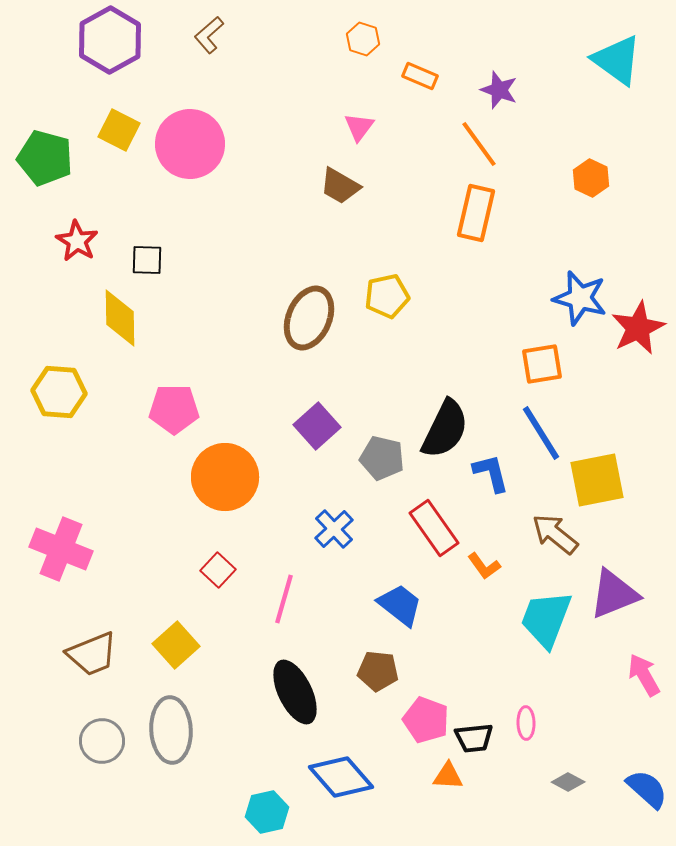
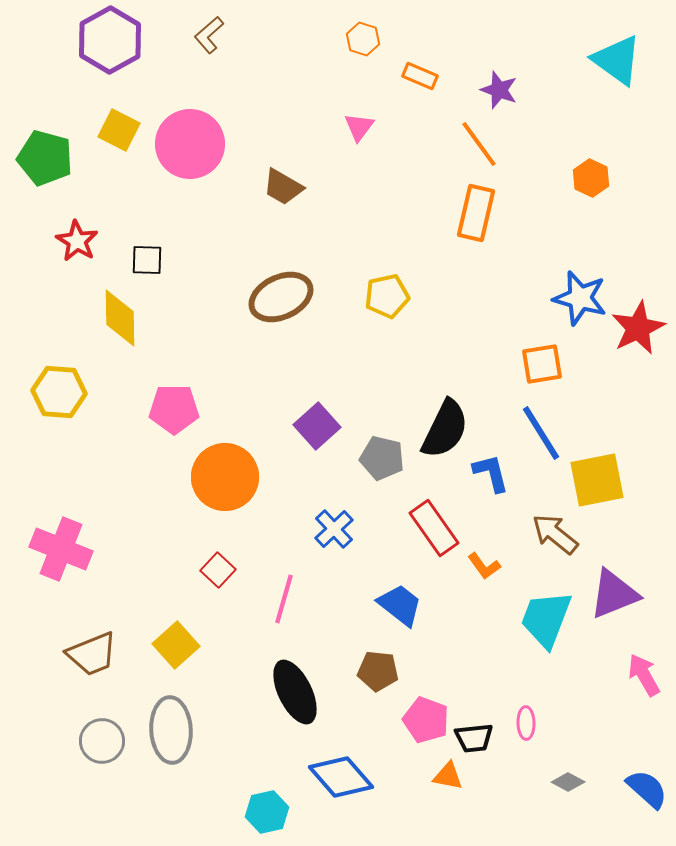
brown trapezoid at (340, 186): moved 57 px left, 1 px down
brown ellipse at (309, 318): moved 28 px left, 21 px up; rotated 42 degrees clockwise
orange triangle at (448, 776): rotated 8 degrees clockwise
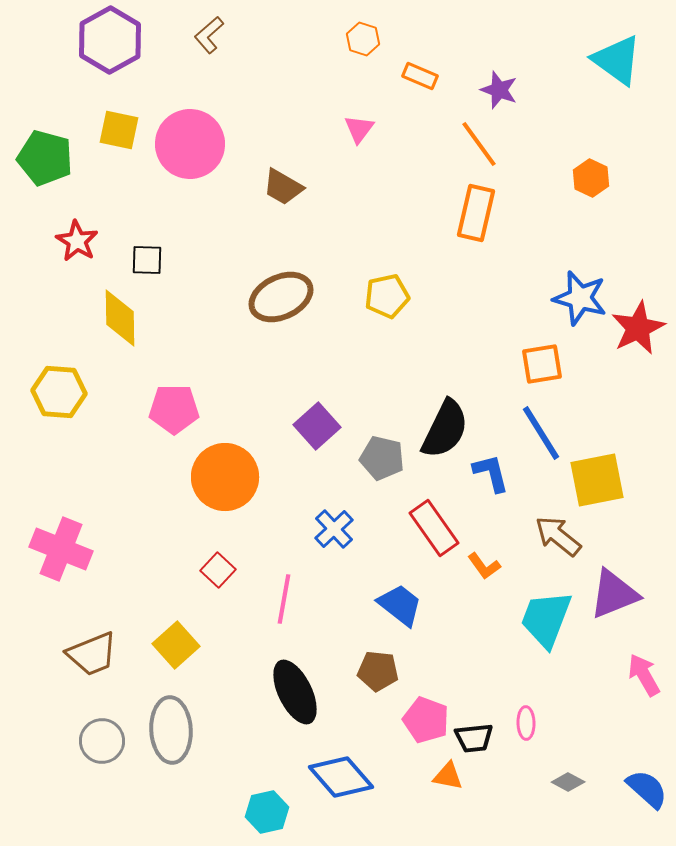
pink triangle at (359, 127): moved 2 px down
yellow square at (119, 130): rotated 15 degrees counterclockwise
brown arrow at (555, 534): moved 3 px right, 2 px down
pink line at (284, 599): rotated 6 degrees counterclockwise
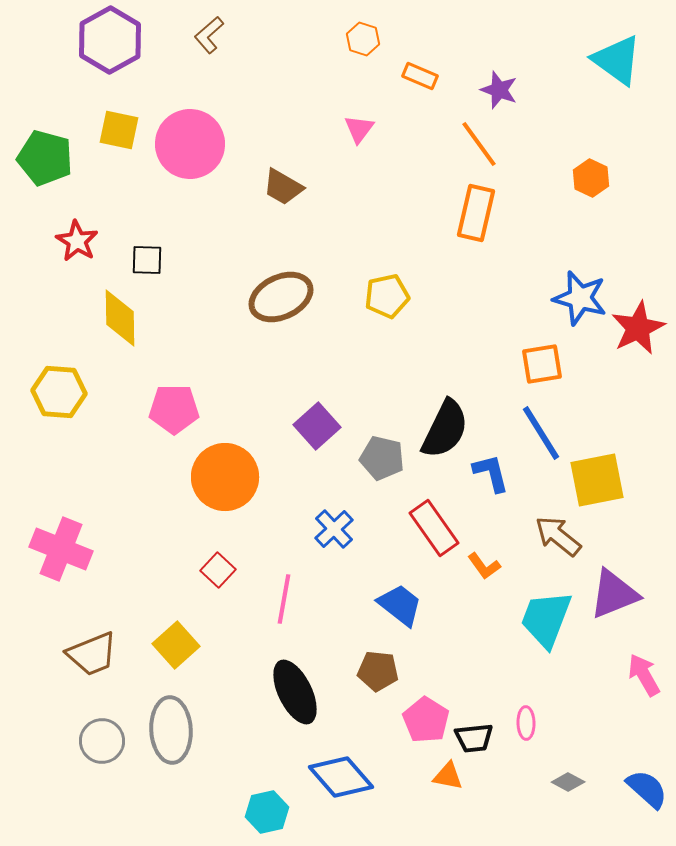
pink pentagon at (426, 720): rotated 12 degrees clockwise
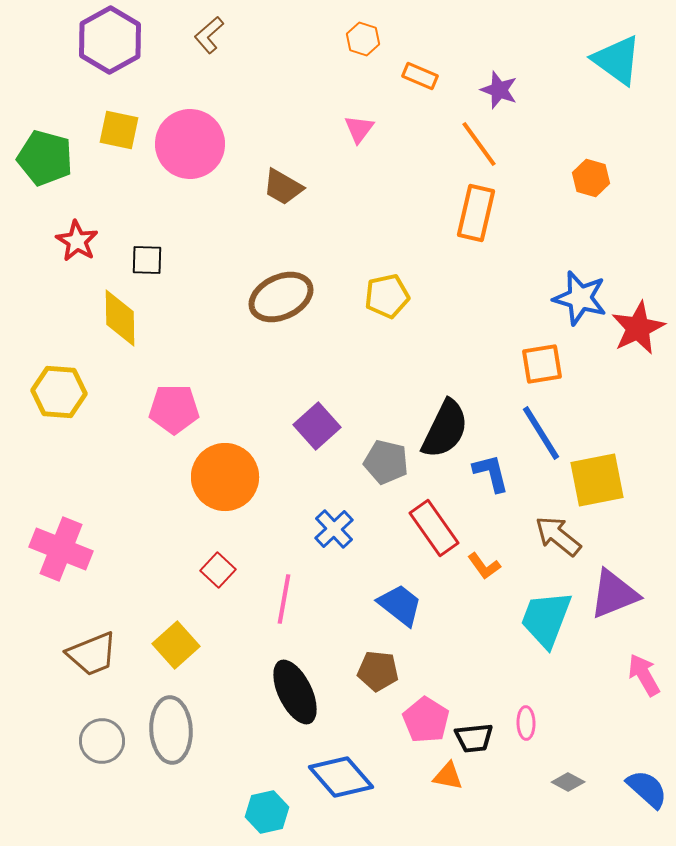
orange hexagon at (591, 178): rotated 9 degrees counterclockwise
gray pentagon at (382, 458): moved 4 px right, 4 px down
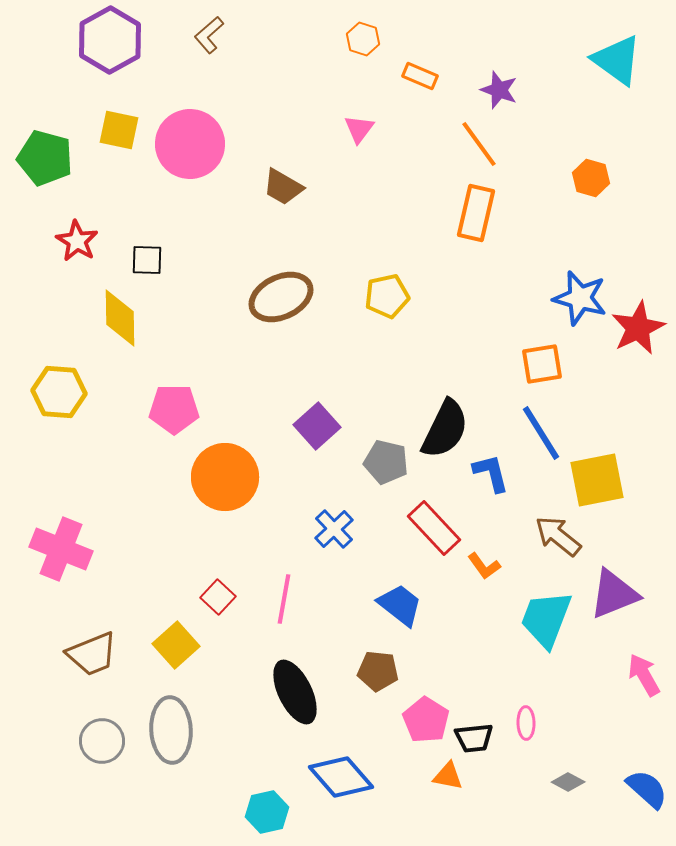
red rectangle at (434, 528): rotated 8 degrees counterclockwise
red square at (218, 570): moved 27 px down
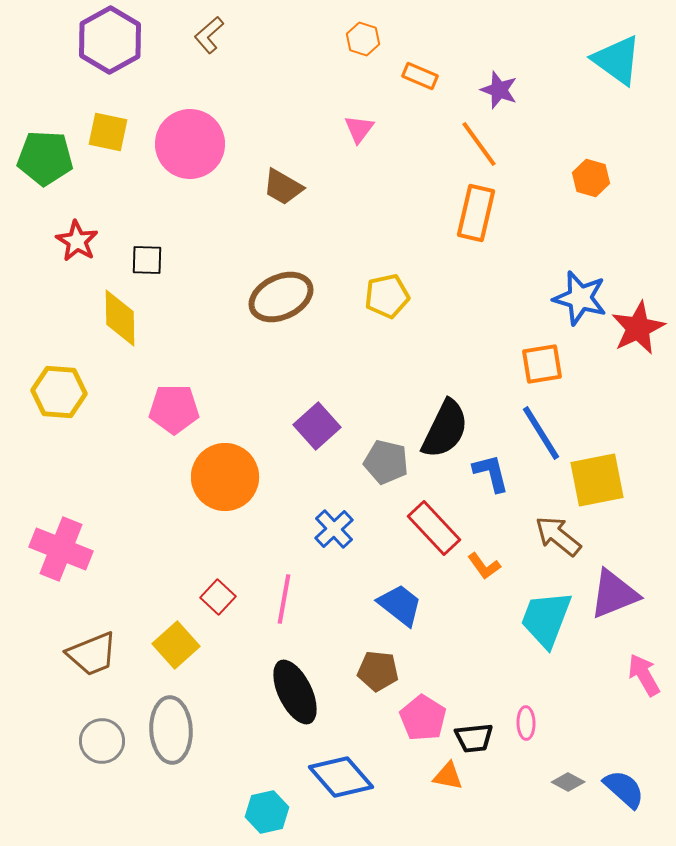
yellow square at (119, 130): moved 11 px left, 2 px down
green pentagon at (45, 158): rotated 12 degrees counterclockwise
pink pentagon at (426, 720): moved 3 px left, 2 px up
blue semicircle at (647, 789): moved 23 px left
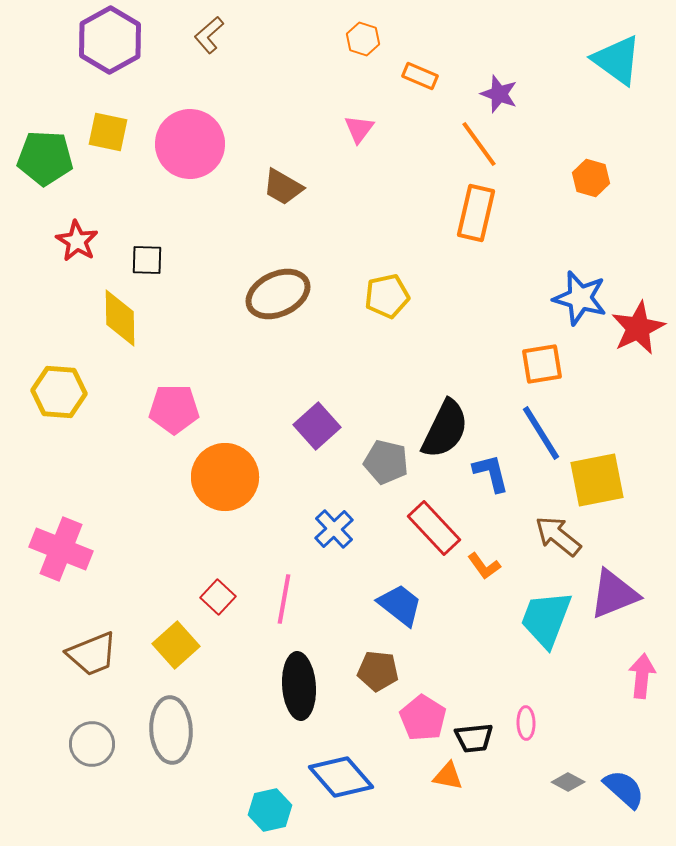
purple star at (499, 90): moved 4 px down
brown ellipse at (281, 297): moved 3 px left, 3 px up
pink arrow at (644, 675): moved 2 px left, 1 px down; rotated 36 degrees clockwise
black ellipse at (295, 692): moved 4 px right, 6 px up; rotated 22 degrees clockwise
gray circle at (102, 741): moved 10 px left, 3 px down
cyan hexagon at (267, 812): moved 3 px right, 2 px up
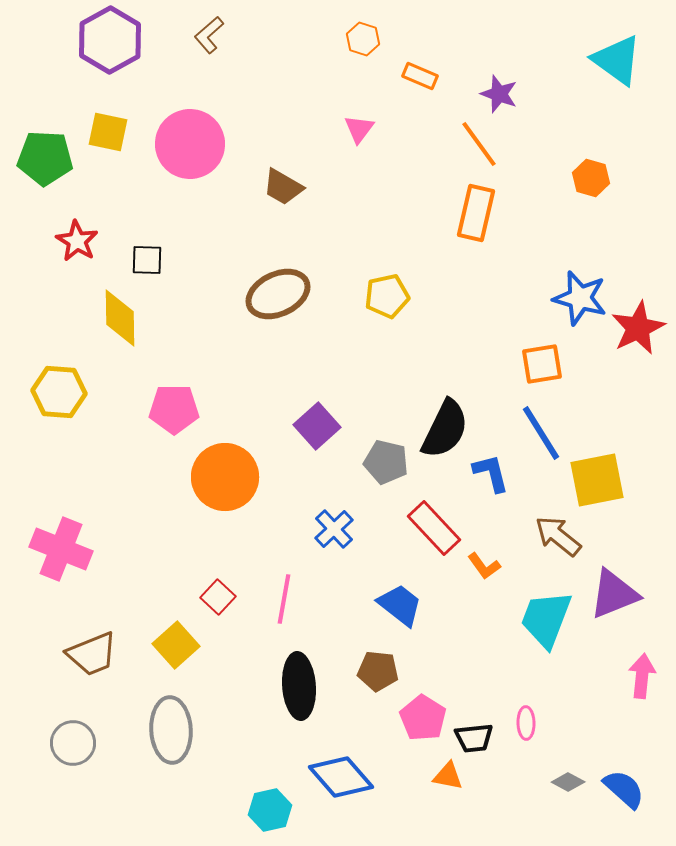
gray circle at (92, 744): moved 19 px left, 1 px up
